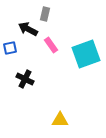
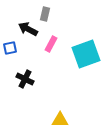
pink rectangle: moved 1 px up; rotated 63 degrees clockwise
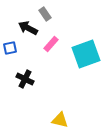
gray rectangle: rotated 48 degrees counterclockwise
black arrow: moved 1 px up
pink rectangle: rotated 14 degrees clockwise
yellow triangle: rotated 12 degrees clockwise
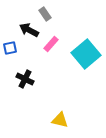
black arrow: moved 1 px right, 2 px down
cyan square: rotated 20 degrees counterclockwise
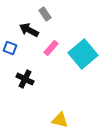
pink rectangle: moved 4 px down
blue square: rotated 32 degrees clockwise
cyan square: moved 3 px left
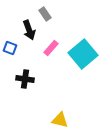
black arrow: rotated 138 degrees counterclockwise
black cross: rotated 18 degrees counterclockwise
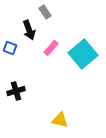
gray rectangle: moved 2 px up
black cross: moved 9 px left, 12 px down; rotated 24 degrees counterclockwise
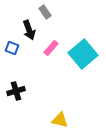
blue square: moved 2 px right
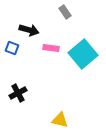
gray rectangle: moved 20 px right
black arrow: rotated 54 degrees counterclockwise
pink rectangle: rotated 56 degrees clockwise
black cross: moved 2 px right, 2 px down; rotated 12 degrees counterclockwise
